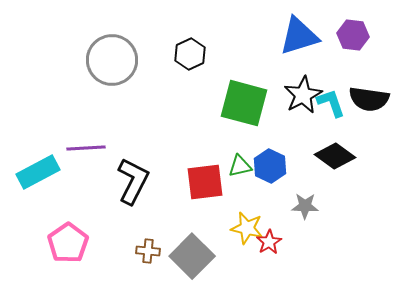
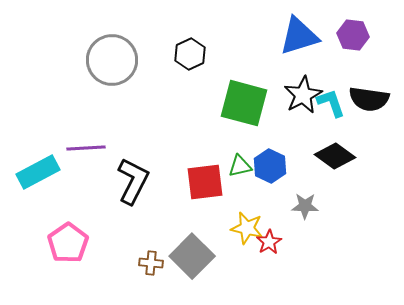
brown cross: moved 3 px right, 12 px down
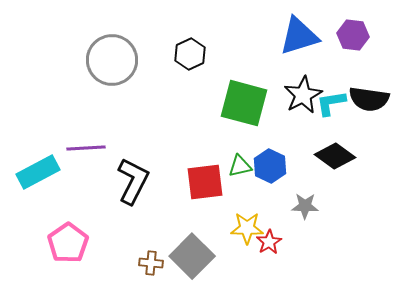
cyan L-shape: rotated 80 degrees counterclockwise
yellow star: rotated 12 degrees counterclockwise
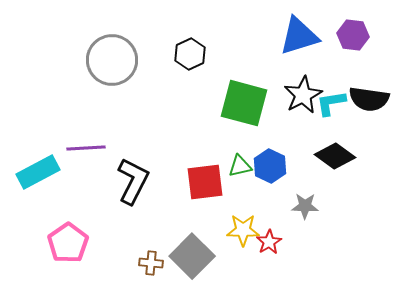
yellow star: moved 4 px left, 2 px down
